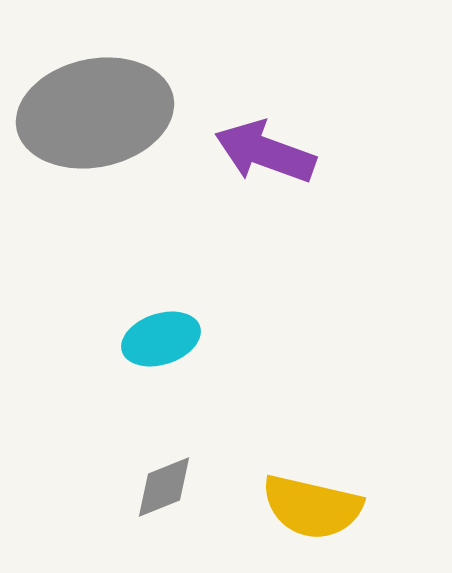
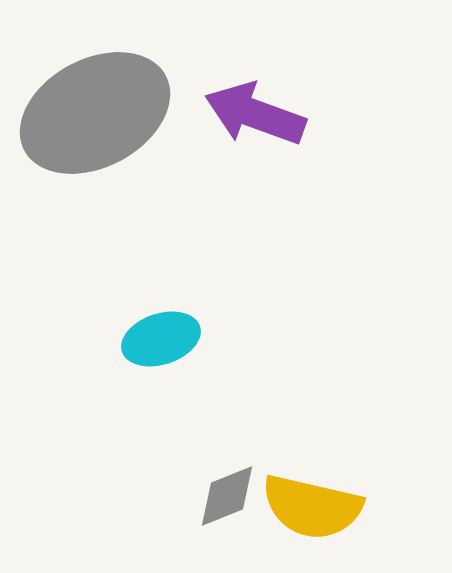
gray ellipse: rotated 16 degrees counterclockwise
purple arrow: moved 10 px left, 38 px up
gray diamond: moved 63 px right, 9 px down
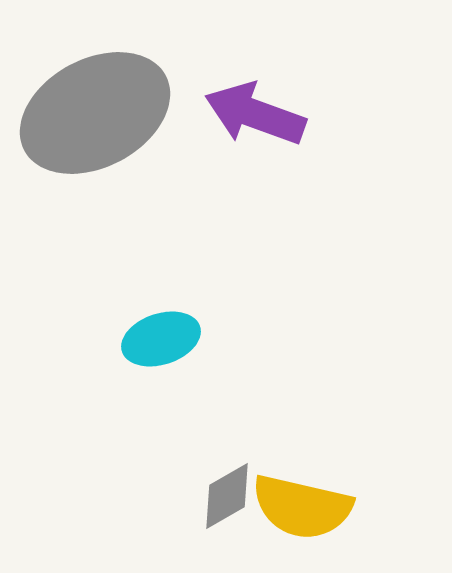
gray diamond: rotated 8 degrees counterclockwise
yellow semicircle: moved 10 px left
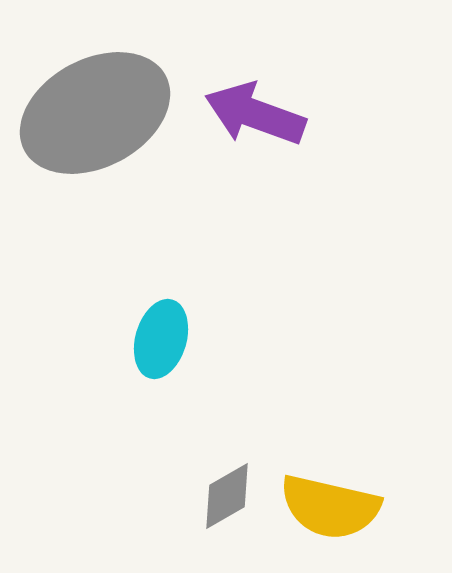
cyan ellipse: rotated 56 degrees counterclockwise
yellow semicircle: moved 28 px right
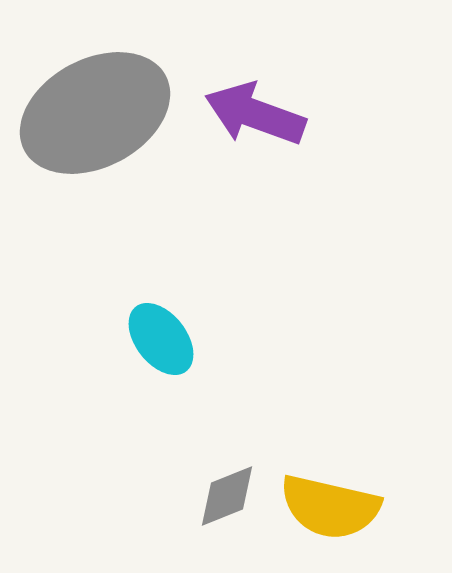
cyan ellipse: rotated 54 degrees counterclockwise
gray diamond: rotated 8 degrees clockwise
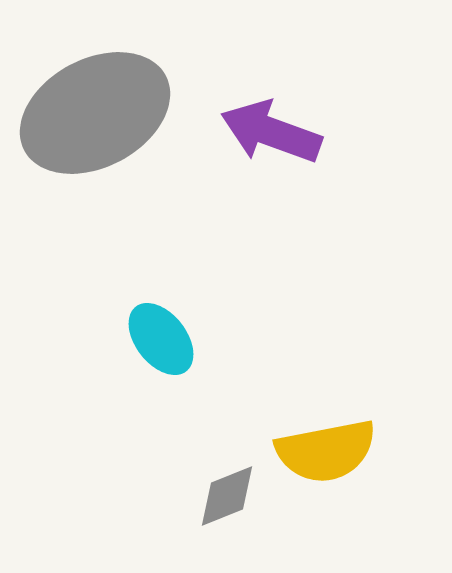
purple arrow: moved 16 px right, 18 px down
yellow semicircle: moved 4 px left, 56 px up; rotated 24 degrees counterclockwise
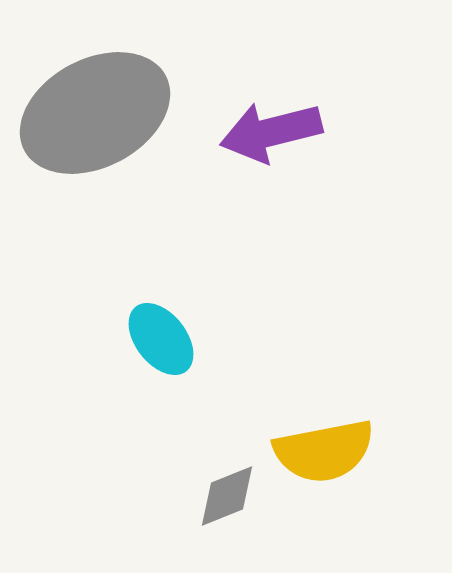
purple arrow: rotated 34 degrees counterclockwise
yellow semicircle: moved 2 px left
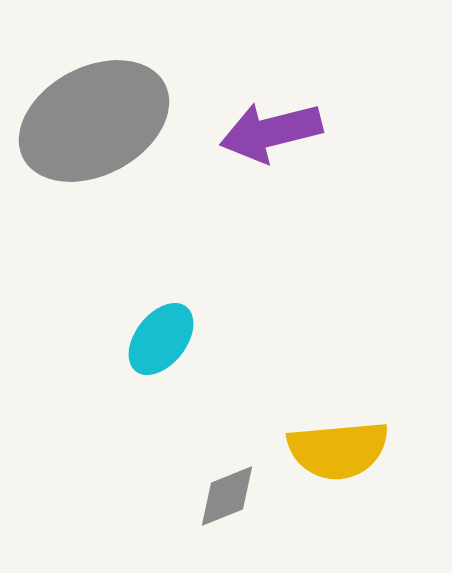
gray ellipse: moved 1 px left, 8 px down
cyan ellipse: rotated 76 degrees clockwise
yellow semicircle: moved 14 px right, 1 px up; rotated 6 degrees clockwise
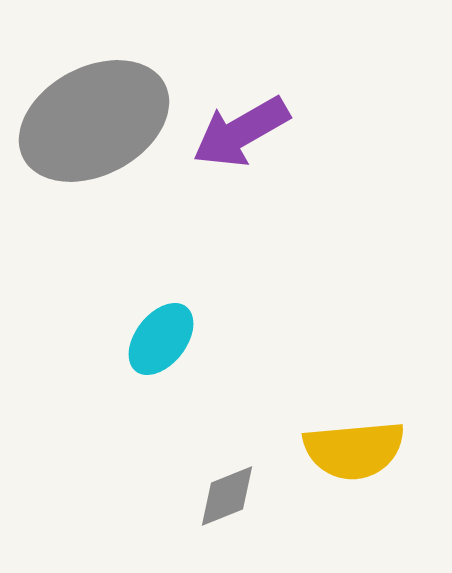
purple arrow: moved 30 px left; rotated 16 degrees counterclockwise
yellow semicircle: moved 16 px right
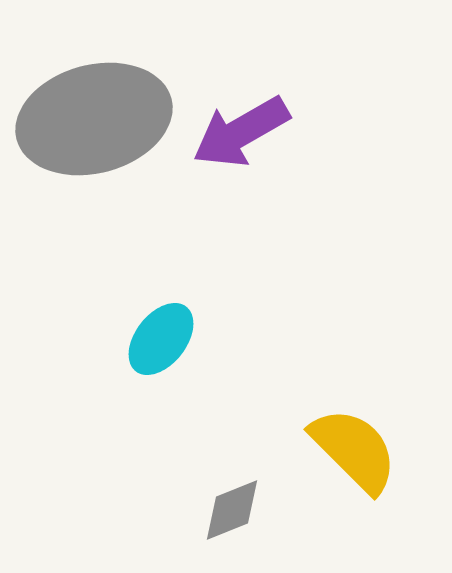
gray ellipse: moved 2 px up; rotated 13 degrees clockwise
yellow semicircle: rotated 130 degrees counterclockwise
gray diamond: moved 5 px right, 14 px down
